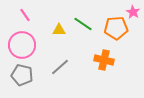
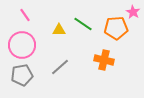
gray pentagon: rotated 25 degrees counterclockwise
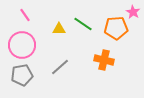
yellow triangle: moved 1 px up
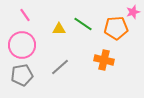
pink star: rotated 24 degrees clockwise
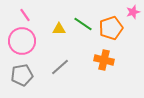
orange pentagon: moved 5 px left; rotated 15 degrees counterclockwise
pink circle: moved 4 px up
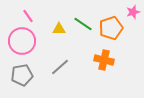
pink line: moved 3 px right, 1 px down
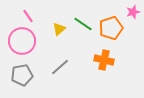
yellow triangle: rotated 40 degrees counterclockwise
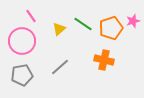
pink star: moved 9 px down
pink line: moved 3 px right
